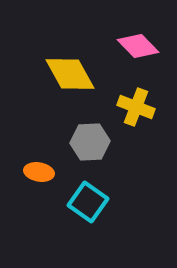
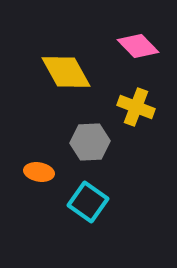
yellow diamond: moved 4 px left, 2 px up
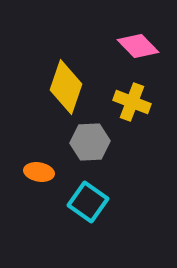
yellow diamond: moved 15 px down; rotated 48 degrees clockwise
yellow cross: moved 4 px left, 5 px up
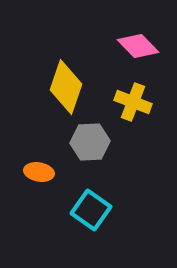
yellow cross: moved 1 px right
cyan square: moved 3 px right, 8 px down
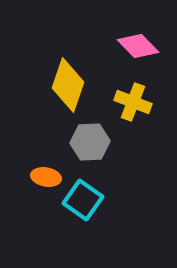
yellow diamond: moved 2 px right, 2 px up
orange ellipse: moved 7 px right, 5 px down
cyan square: moved 8 px left, 10 px up
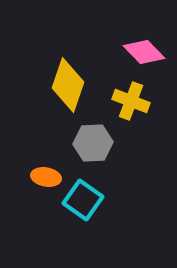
pink diamond: moved 6 px right, 6 px down
yellow cross: moved 2 px left, 1 px up
gray hexagon: moved 3 px right, 1 px down
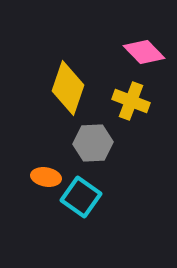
yellow diamond: moved 3 px down
cyan square: moved 2 px left, 3 px up
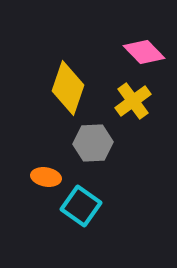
yellow cross: moved 2 px right; rotated 33 degrees clockwise
cyan square: moved 9 px down
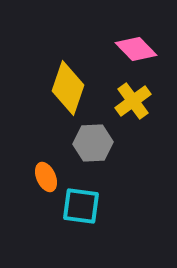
pink diamond: moved 8 px left, 3 px up
orange ellipse: rotated 56 degrees clockwise
cyan square: rotated 27 degrees counterclockwise
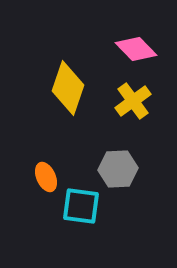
gray hexagon: moved 25 px right, 26 px down
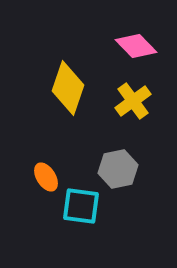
pink diamond: moved 3 px up
gray hexagon: rotated 9 degrees counterclockwise
orange ellipse: rotated 8 degrees counterclockwise
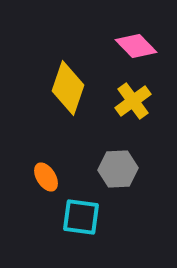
gray hexagon: rotated 9 degrees clockwise
cyan square: moved 11 px down
